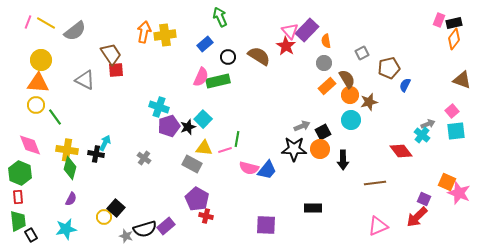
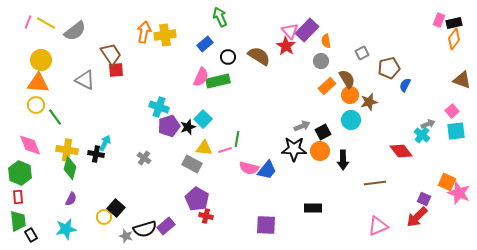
gray circle at (324, 63): moved 3 px left, 2 px up
orange circle at (320, 149): moved 2 px down
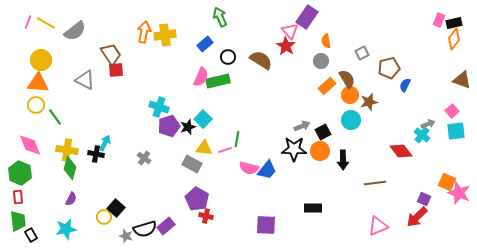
purple rectangle at (307, 30): moved 13 px up; rotated 10 degrees counterclockwise
brown semicircle at (259, 56): moved 2 px right, 4 px down
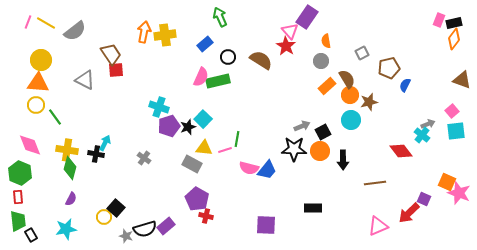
red arrow at (417, 217): moved 8 px left, 4 px up
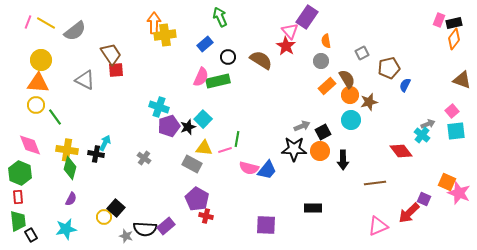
orange arrow at (144, 32): moved 10 px right, 9 px up; rotated 10 degrees counterclockwise
black semicircle at (145, 229): rotated 20 degrees clockwise
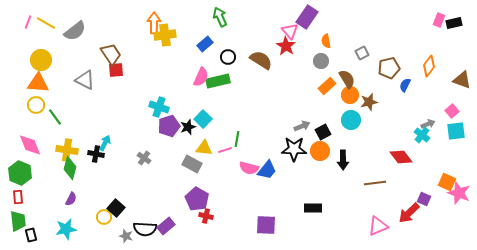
orange diamond at (454, 39): moved 25 px left, 27 px down
red diamond at (401, 151): moved 6 px down
black rectangle at (31, 235): rotated 16 degrees clockwise
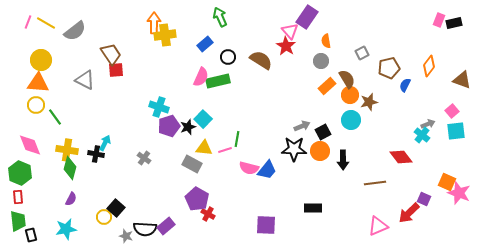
red cross at (206, 216): moved 2 px right, 2 px up; rotated 16 degrees clockwise
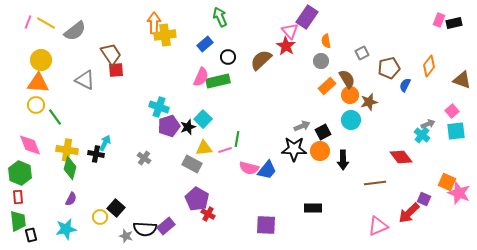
brown semicircle at (261, 60): rotated 75 degrees counterclockwise
yellow triangle at (204, 148): rotated 12 degrees counterclockwise
yellow circle at (104, 217): moved 4 px left
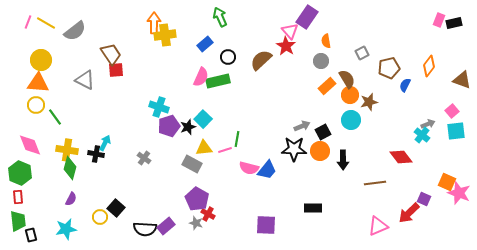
gray star at (126, 236): moved 70 px right, 13 px up
